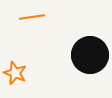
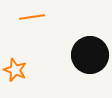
orange star: moved 3 px up
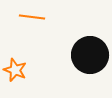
orange line: rotated 15 degrees clockwise
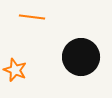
black circle: moved 9 px left, 2 px down
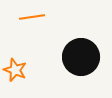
orange line: rotated 15 degrees counterclockwise
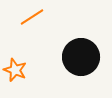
orange line: rotated 25 degrees counterclockwise
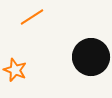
black circle: moved 10 px right
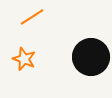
orange star: moved 9 px right, 11 px up
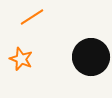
orange star: moved 3 px left
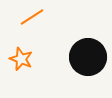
black circle: moved 3 px left
